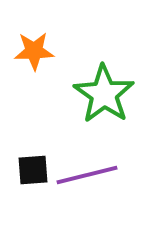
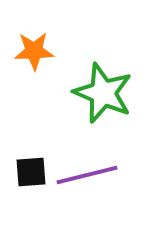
green star: moved 1 px left, 1 px up; rotated 12 degrees counterclockwise
black square: moved 2 px left, 2 px down
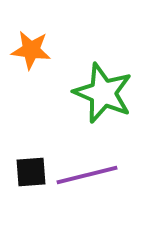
orange star: moved 3 px left, 1 px up; rotated 9 degrees clockwise
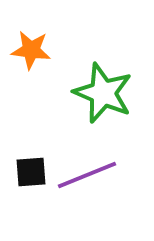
purple line: rotated 8 degrees counterclockwise
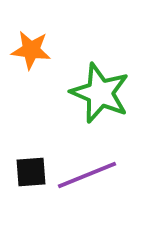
green star: moved 3 px left
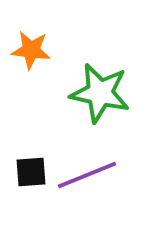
green star: rotated 10 degrees counterclockwise
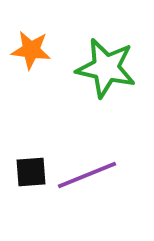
green star: moved 6 px right, 25 px up
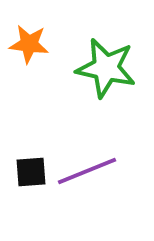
orange star: moved 2 px left, 6 px up
purple line: moved 4 px up
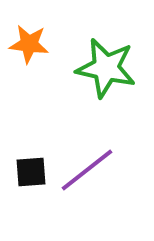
purple line: moved 1 px up; rotated 16 degrees counterclockwise
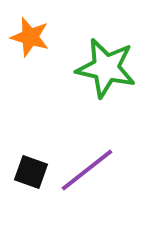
orange star: moved 1 px right, 7 px up; rotated 9 degrees clockwise
black square: rotated 24 degrees clockwise
